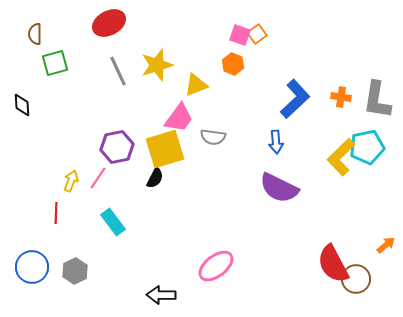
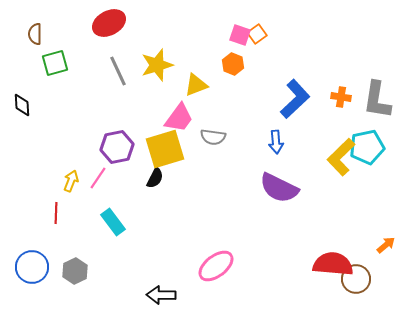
red semicircle: rotated 123 degrees clockwise
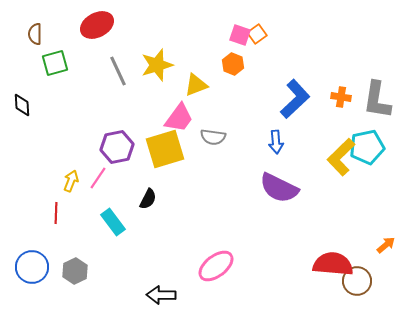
red ellipse: moved 12 px left, 2 px down
black semicircle: moved 7 px left, 21 px down
brown circle: moved 1 px right, 2 px down
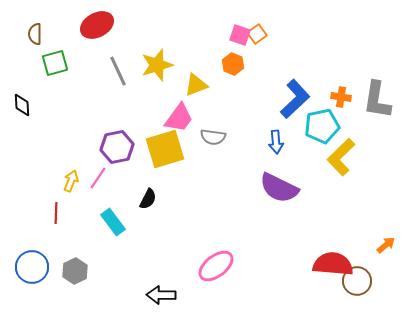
cyan pentagon: moved 45 px left, 21 px up
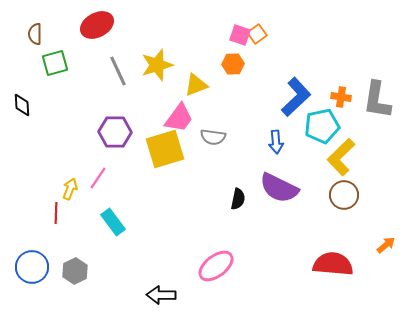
orange hexagon: rotated 25 degrees counterclockwise
blue L-shape: moved 1 px right, 2 px up
purple hexagon: moved 2 px left, 15 px up; rotated 12 degrees clockwise
yellow arrow: moved 1 px left, 8 px down
black semicircle: moved 90 px right; rotated 15 degrees counterclockwise
brown circle: moved 13 px left, 86 px up
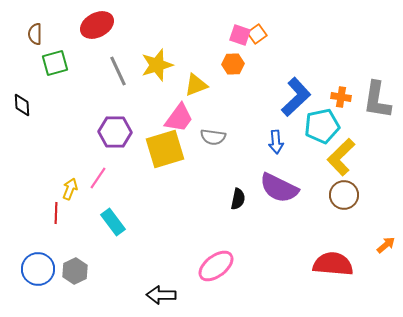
blue circle: moved 6 px right, 2 px down
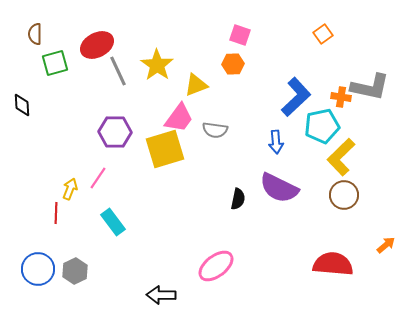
red ellipse: moved 20 px down
orange square: moved 66 px right
yellow star: rotated 20 degrees counterclockwise
gray L-shape: moved 7 px left, 13 px up; rotated 87 degrees counterclockwise
gray semicircle: moved 2 px right, 7 px up
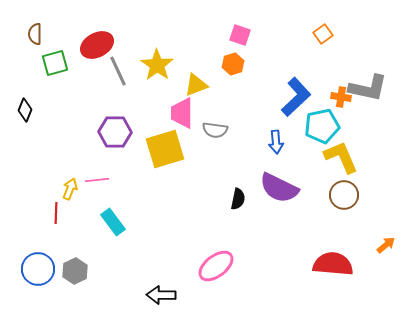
orange hexagon: rotated 15 degrees counterclockwise
gray L-shape: moved 2 px left, 1 px down
black diamond: moved 3 px right, 5 px down; rotated 25 degrees clockwise
pink trapezoid: moved 3 px right, 5 px up; rotated 144 degrees clockwise
yellow L-shape: rotated 111 degrees clockwise
pink line: moved 1 px left, 2 px down; rotated 50 degrees clockwise
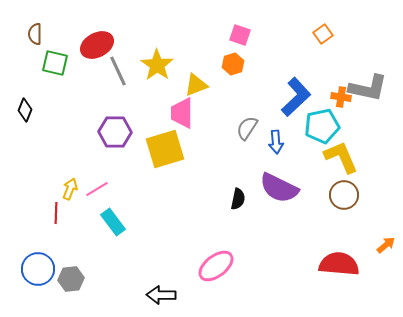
green square: rotated 28 degrees clockwise
gray semicircle: moved 32 px right, 2 px up; rotated 115 degrees clockwise
pink line: moved 9 px down; rotated 25 degrees counterclockwise
red semicircle: moved 6 px right
gray hexagon: moved 4 px left, 8 px down; rotated 20 degrees clockwise
